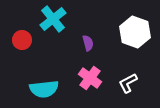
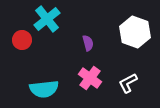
cyan cross: moved 6 px left
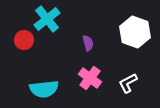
red circle: moved 2 px right
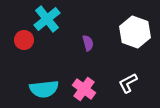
pink cross: moved 6 px left, 11 px down
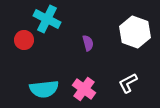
cyan cross: rotated 24 degrees counterclockwise
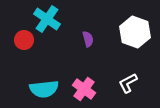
cyan cross: rotated 8 degrees clockwise
purple semicircle: moved 4 px up
